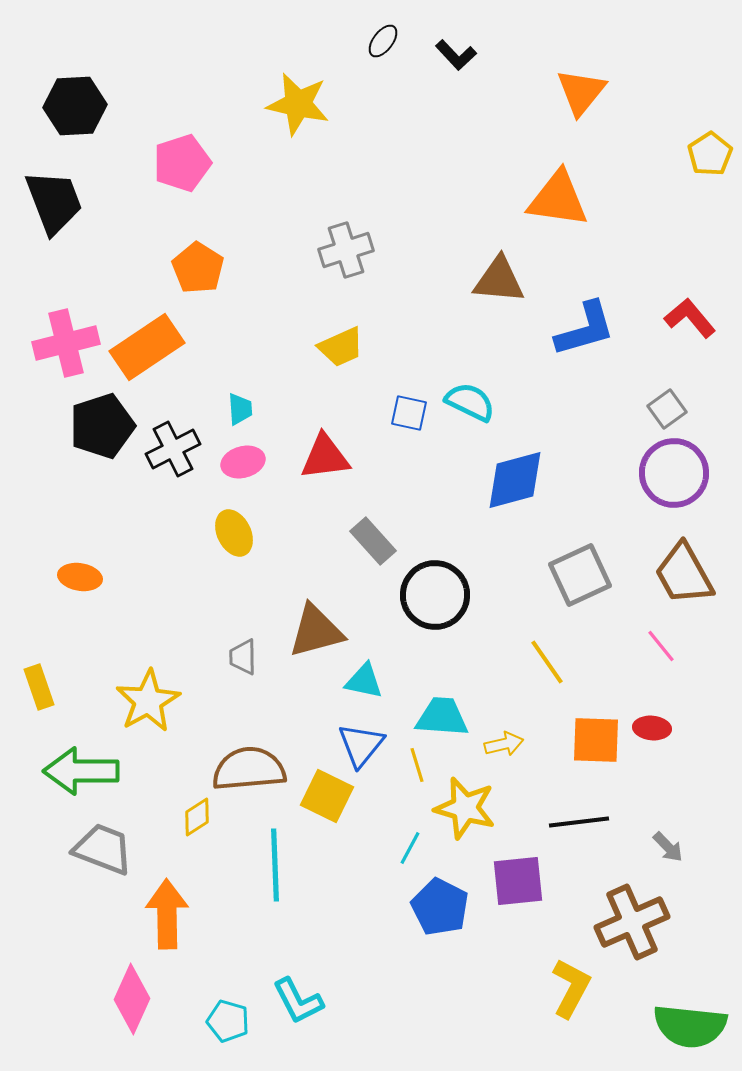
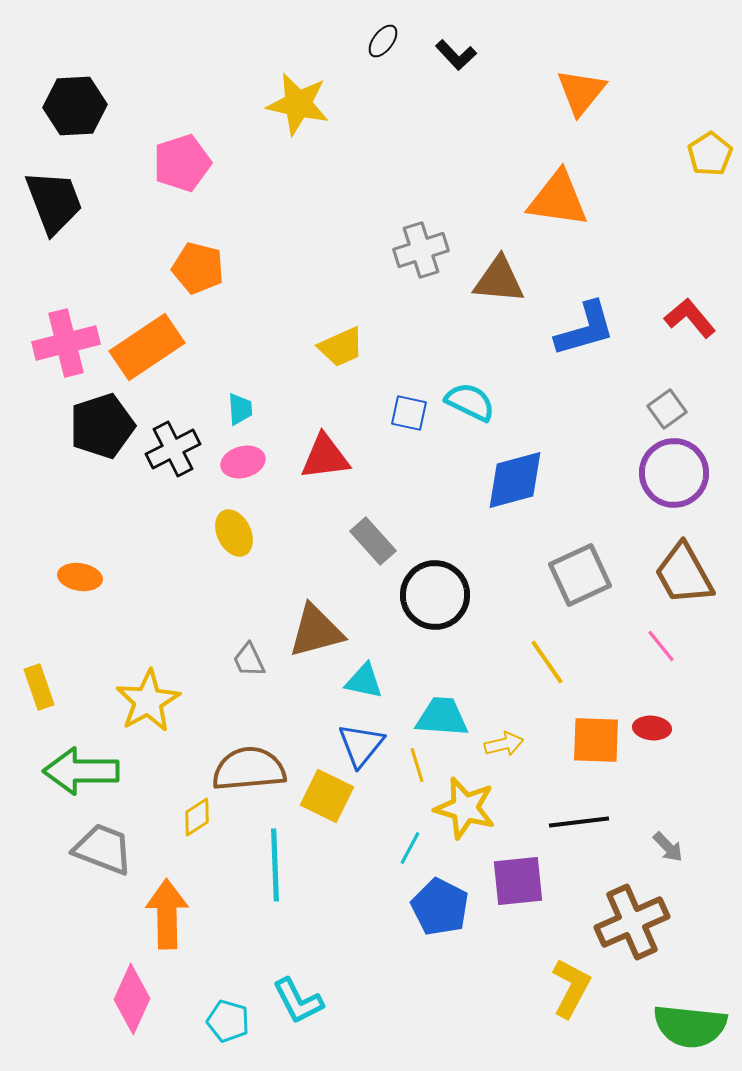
gray cross at (346, 250): moved 75 px right
orange pentagon at (198, 268): rotated 18 degrees counterclockwise
gray trapezoid at (243, 657): moved 6 px right, 3 px down; rotated 24 degrees counterclockwise
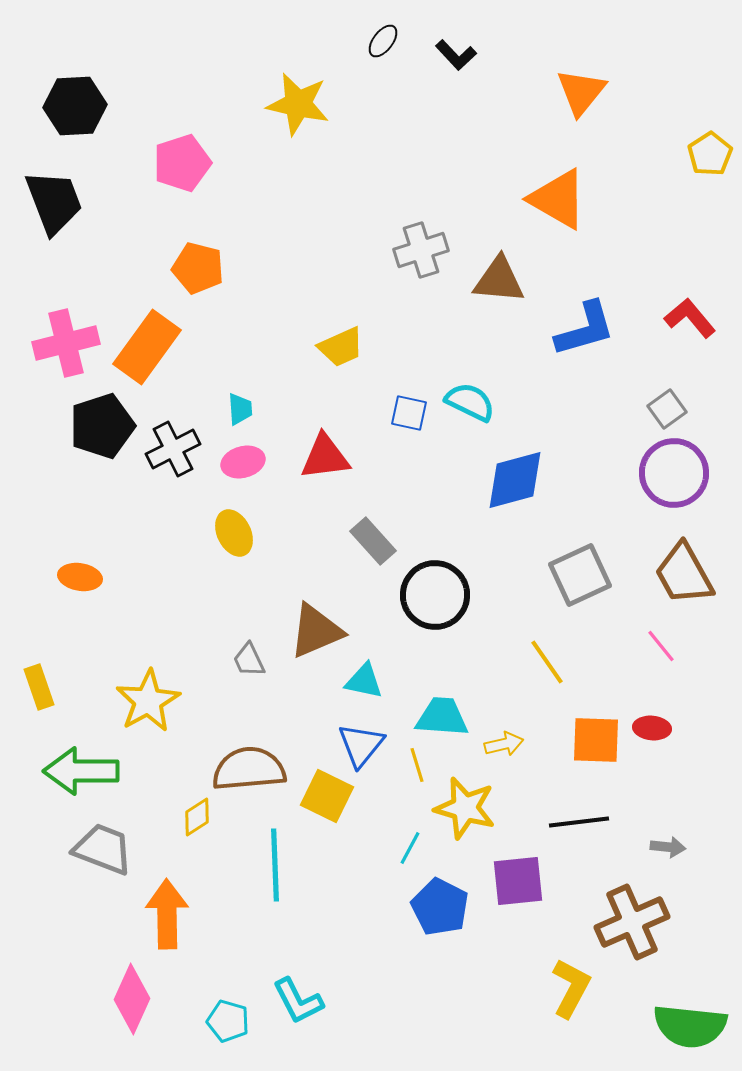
orange triangle at (558, 199): rotated 22 degrees clockwise
orange rectangle at (147, 347): rotated 20 degrees counterclockwise
brown triangle at (316, 631): rotated 8 degrees counterclockwise
gray arrow at (668, 847): rotated 40 degrees counterclockwise
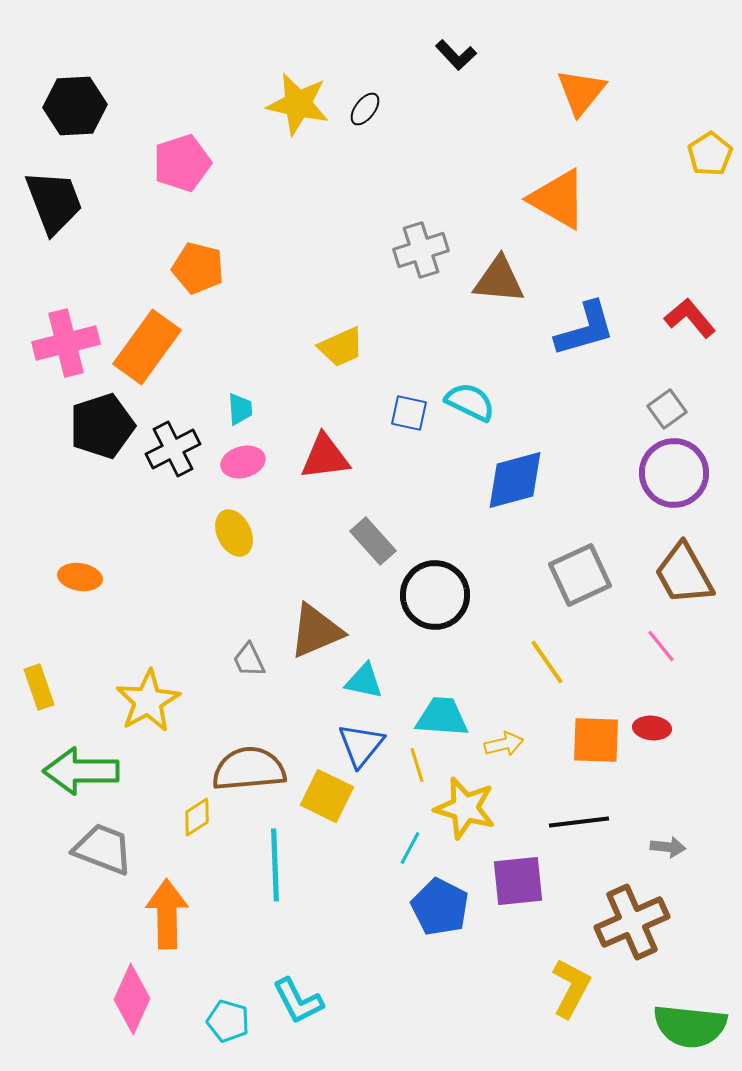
black ellipse at (383, 41): moved 18 px left, 68 px down
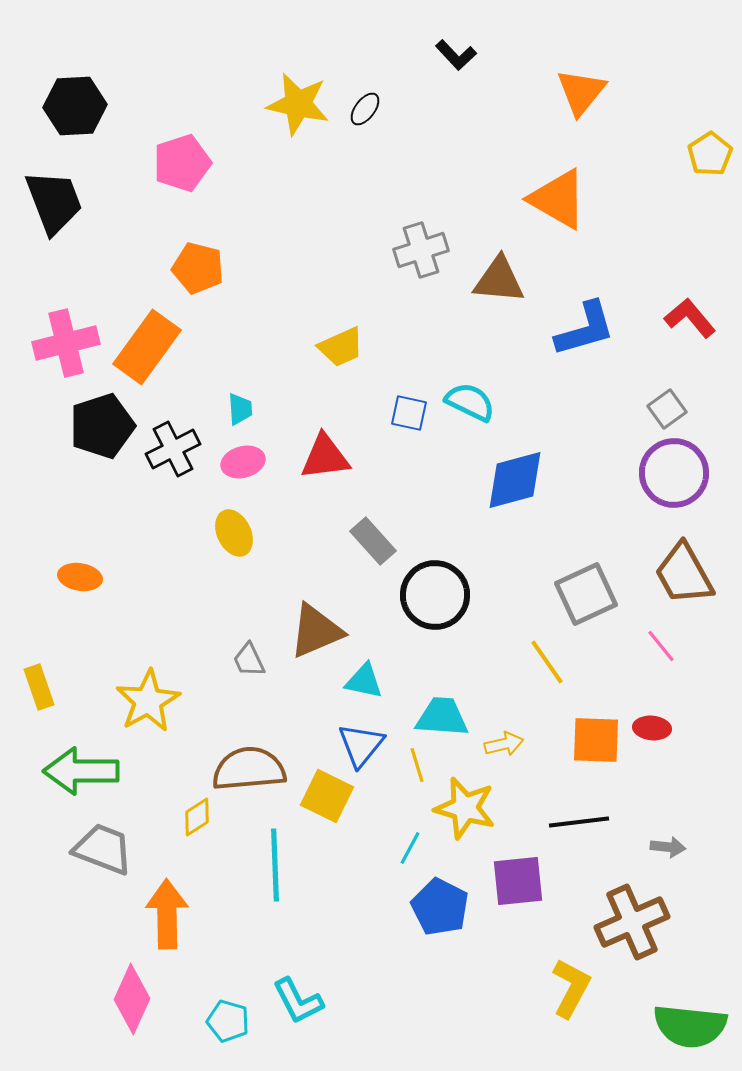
gray square at (580, 575): moved 6 px right, 19 px down
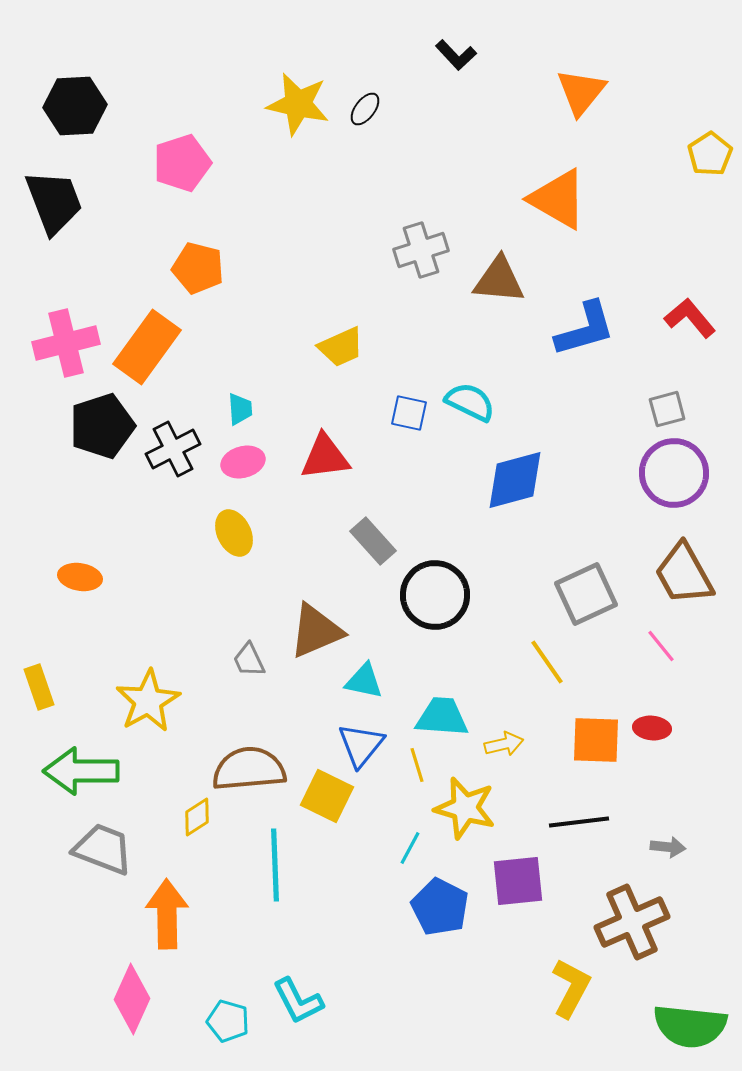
gray square at (667, 409): rotated 21 degrees clockwise
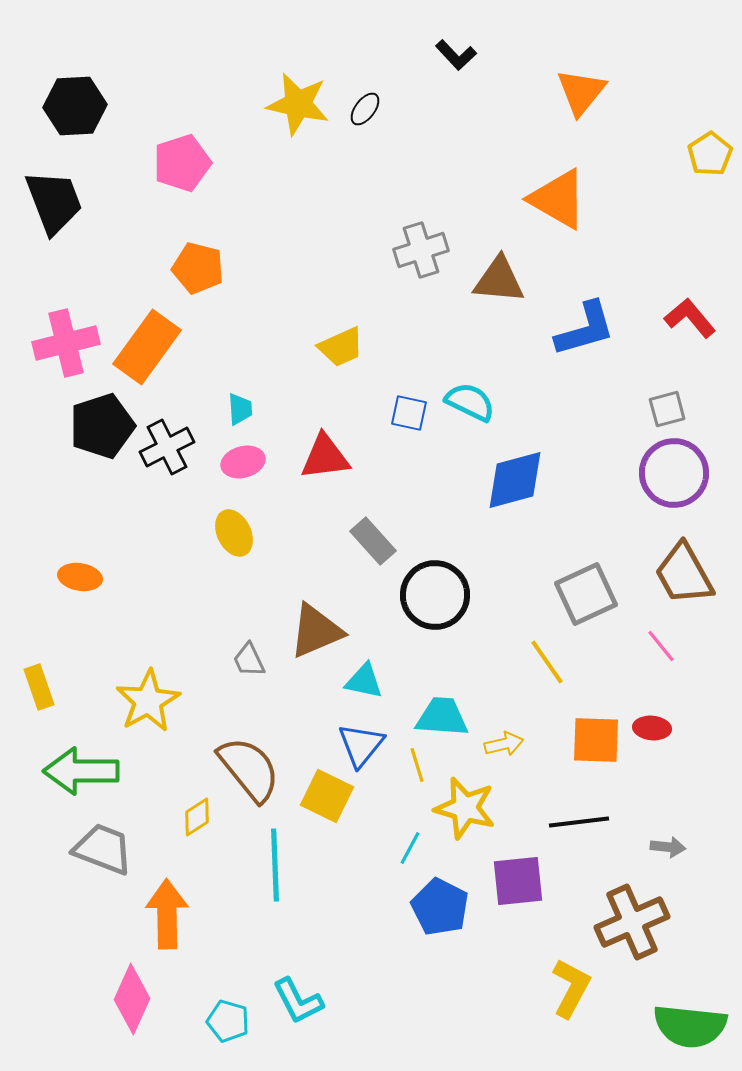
black cross at (173, 449): moved 6 px left, 2 px up
brown semicircle at (249, 769): rotated 56 degrees clockwise
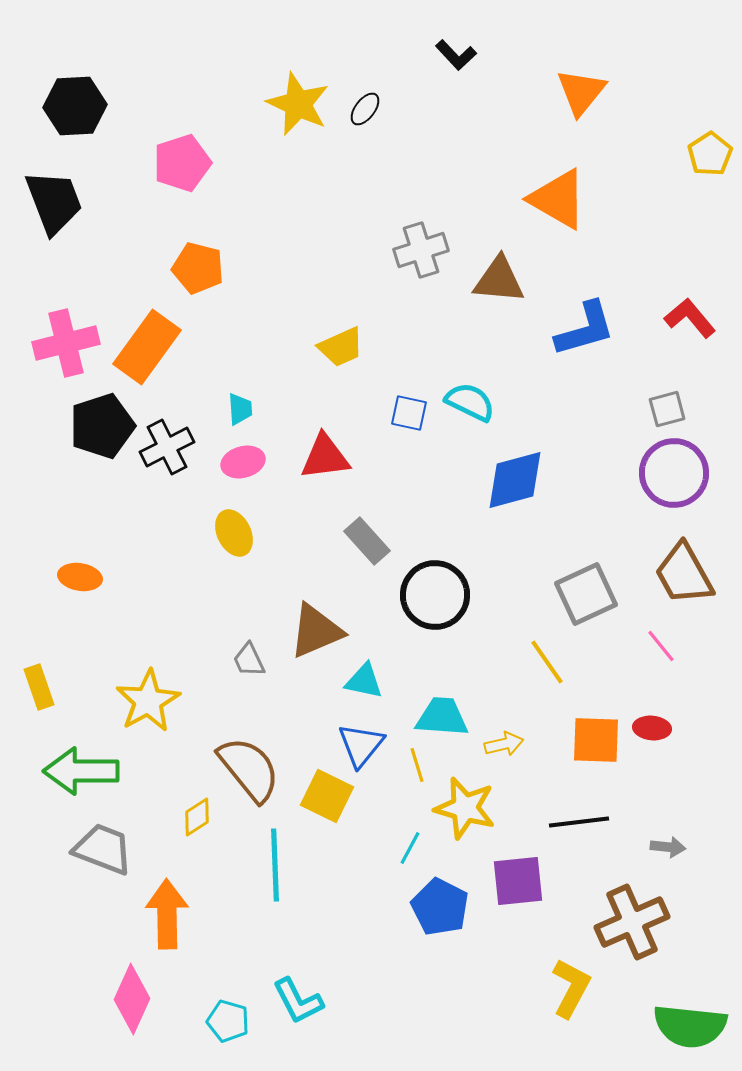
yellow star at (298, 104): rotated 12 degrees clockwise
gray rectangle at (373, 541): moved 6 px left
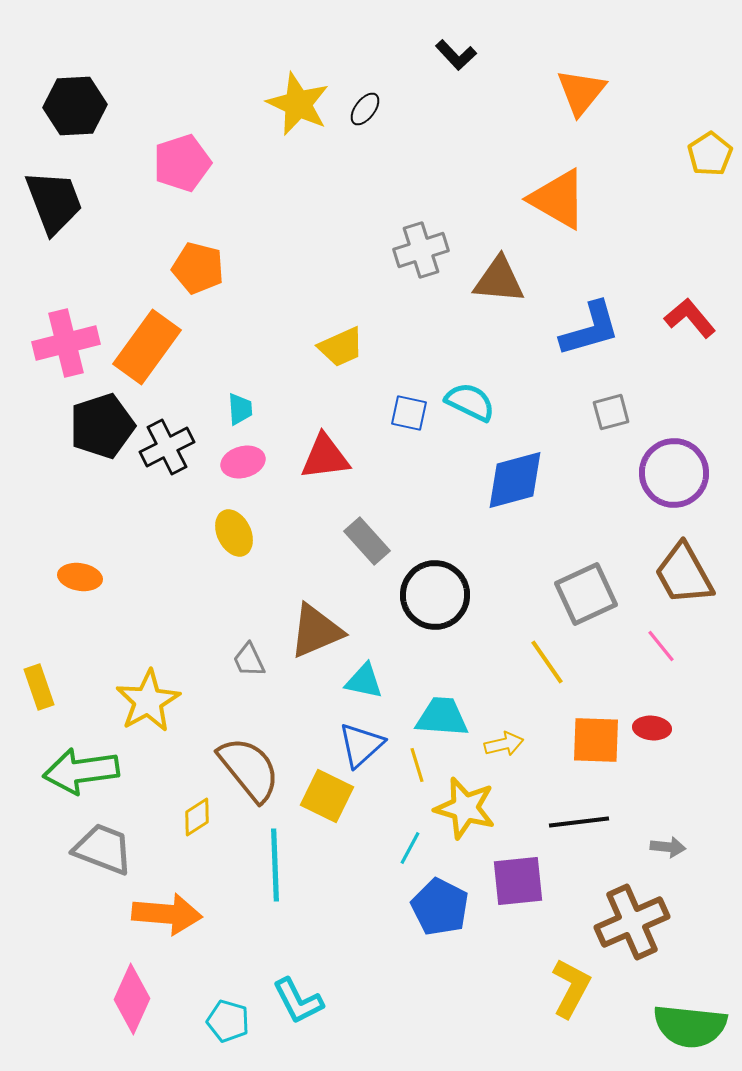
blue L-shape at (585, 329): moved 5 px right
gray square at (667, 409): moved 56 px left, 3 px down
blue triangle at (361, 745): rotated 9 degrees clockwise
green arrow at (81, 771): rotated 8 degrees counterclockwise
orange arrow at (167, 914): rotated 96 degrees clockwise
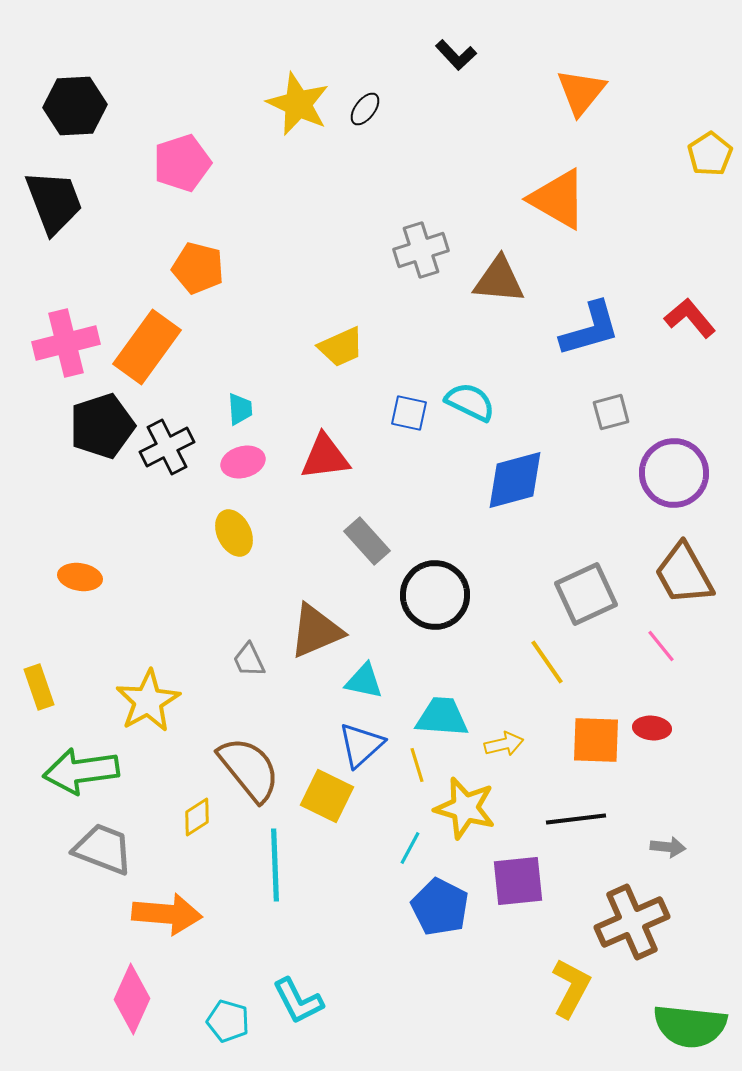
black line at (579, 822): moved 3 px left, 3 px up
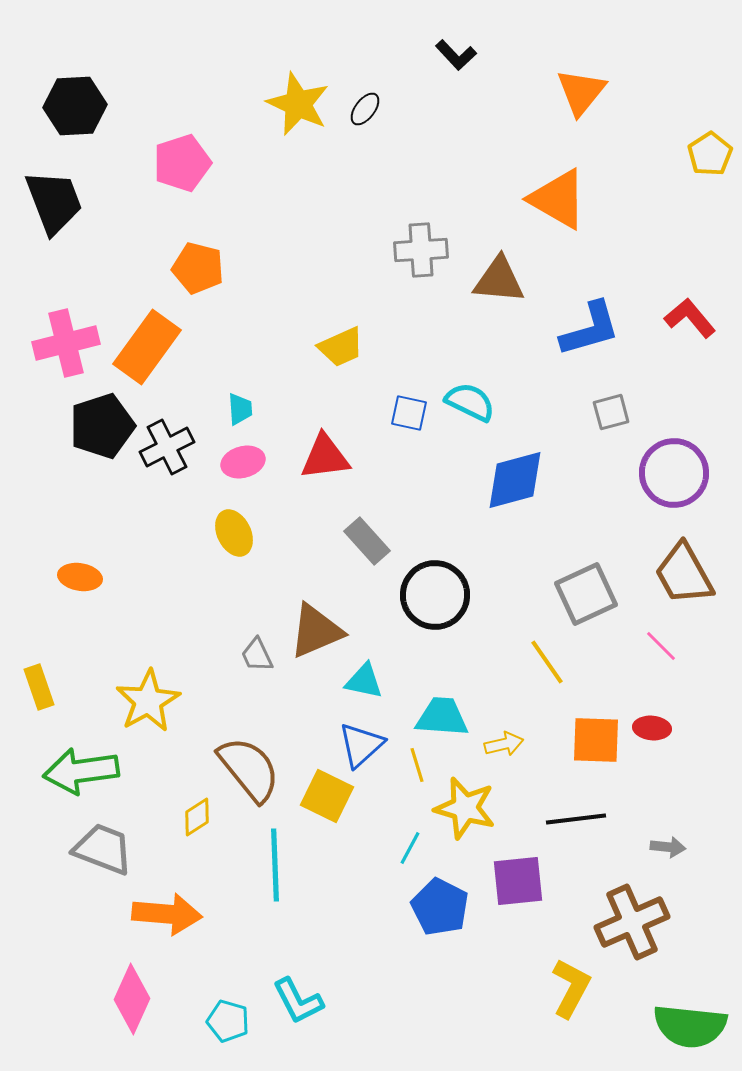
gray cross at (421, 250): rotated 14 degrees clockwise
pink line at (661, 646): rotated 6 degrees counterclockwise
gray trapezoid at (249, 660): moved 8 px right, 5 px up
